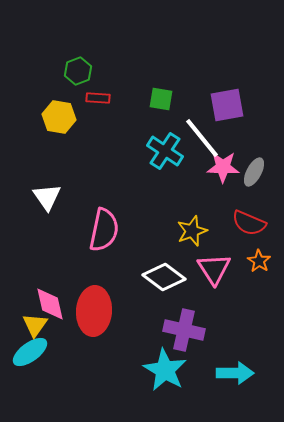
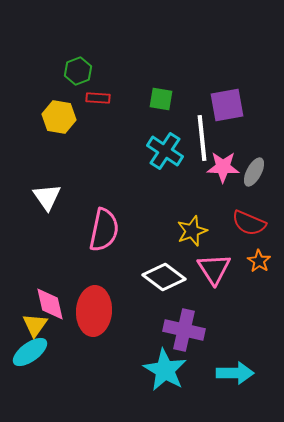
white line: rotated 33 degrees clockwise
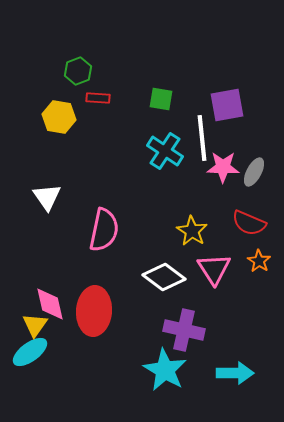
yellow star: rotated 20 degrees counterclockwise
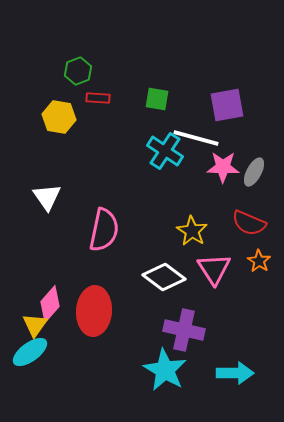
green square: moved 4 px left
white line: moved 6 px left; rotated 69 degrees counterclockwise
pink diamond: rotated 54 degrees clockwise
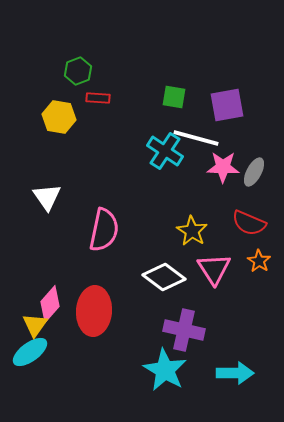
green square: moved 17 px right, 2 px up
